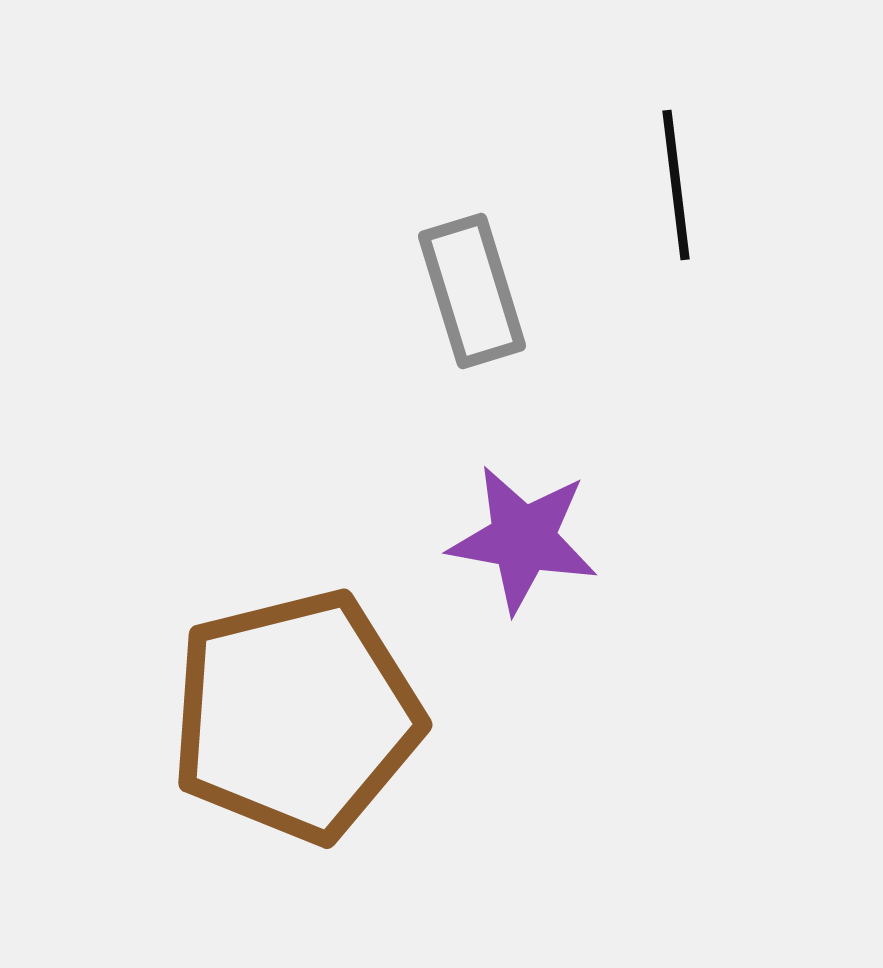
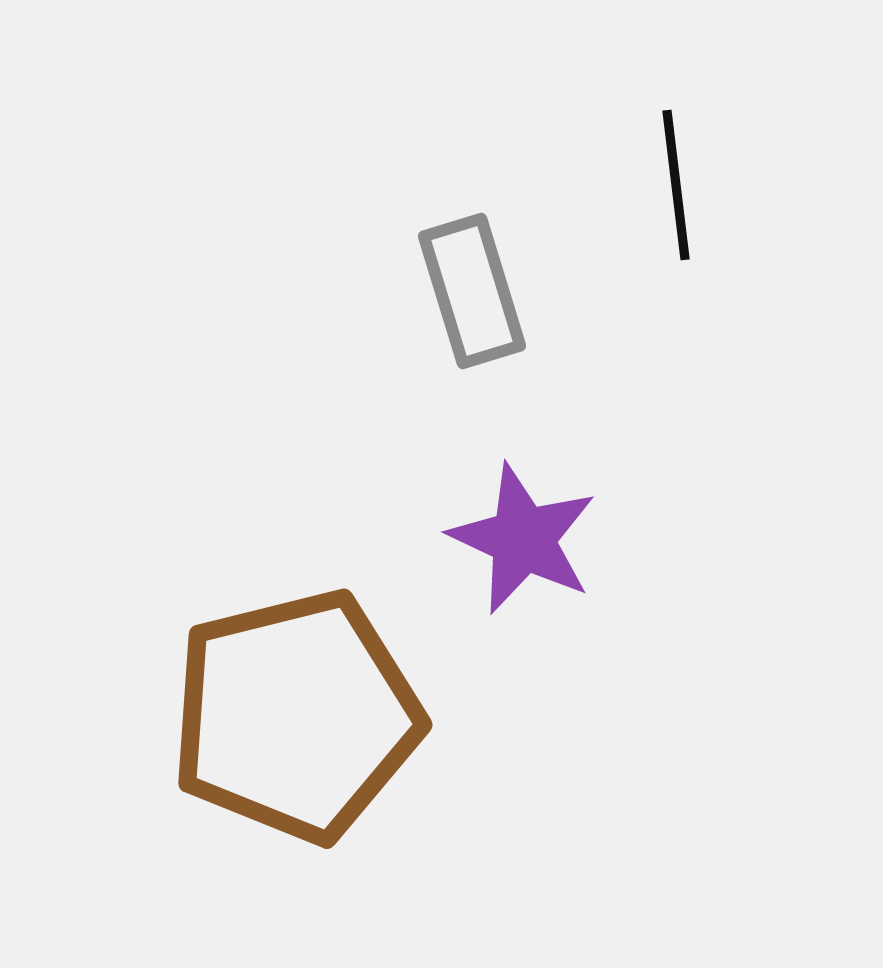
purple star: rotated 15 degrees clockwise
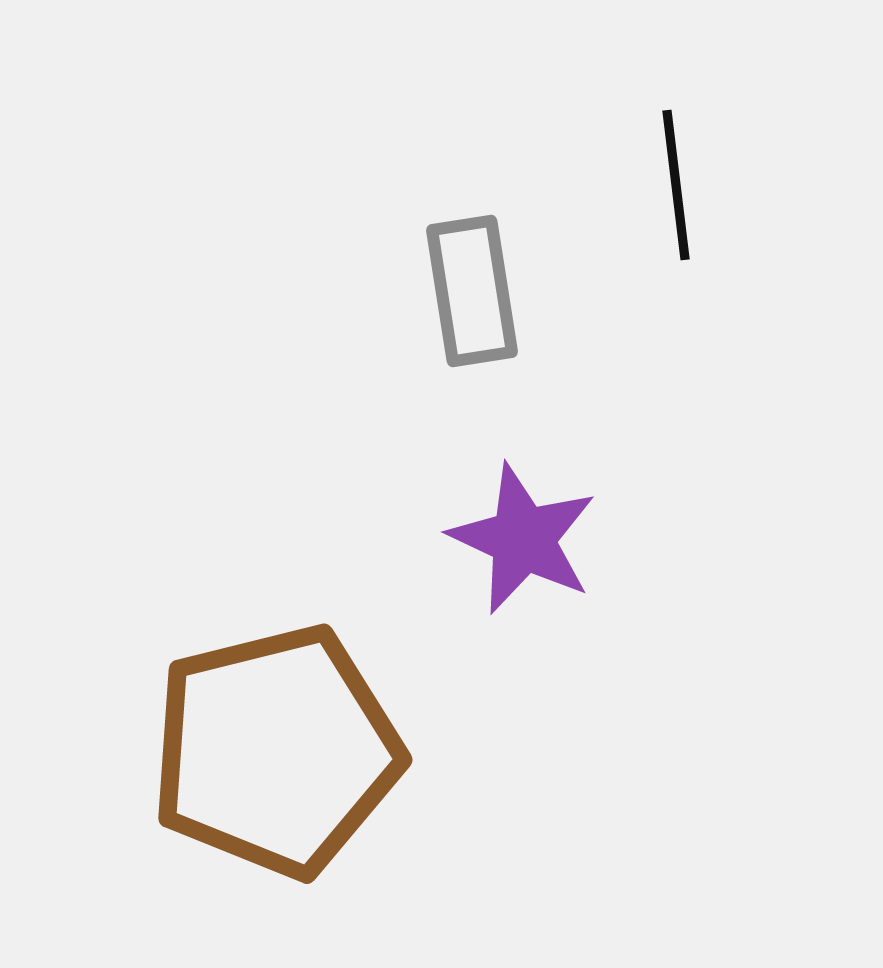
gray rectangle: rotated 8 degrees clockwise
brown pentagon: moved 20 px left, 35 px down
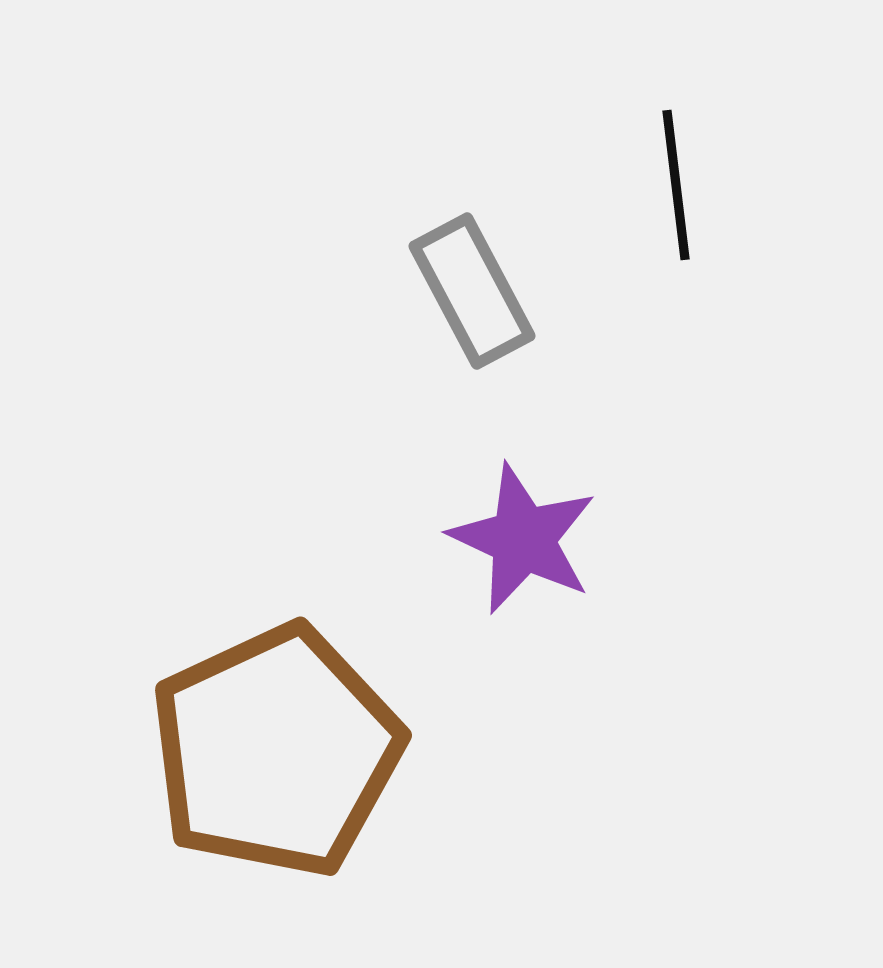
gray rectangle: rotated 19 degrees counterclockwise
brown pentagon: rotated 11 degrees counterclockwise
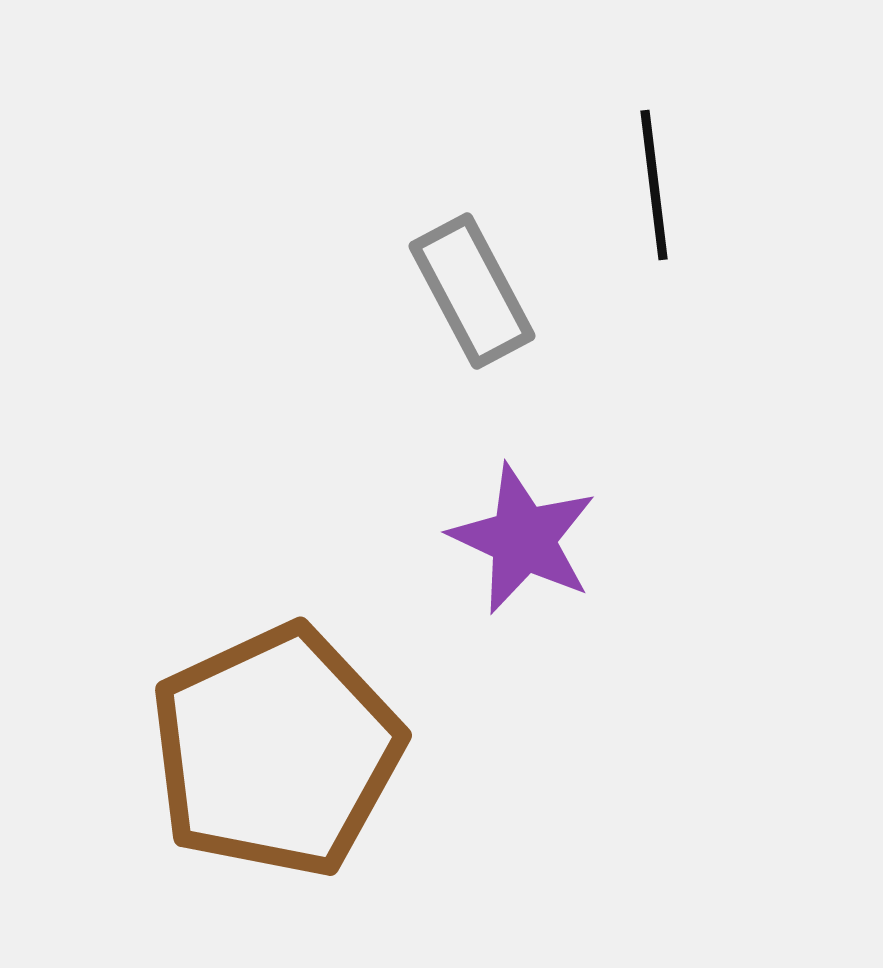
black line: moved 22 px left
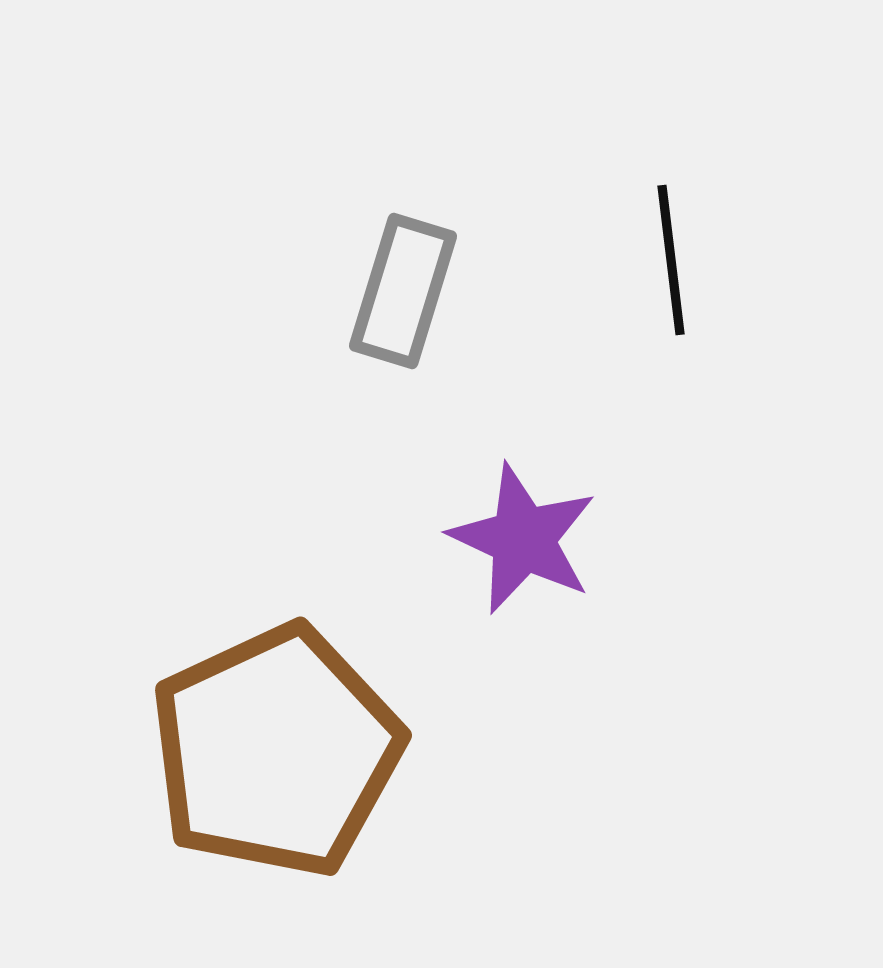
black line: moved 17 px right, 75 px down
gray rectangle: moved 69 px left; rotated 45 degrees clockwise
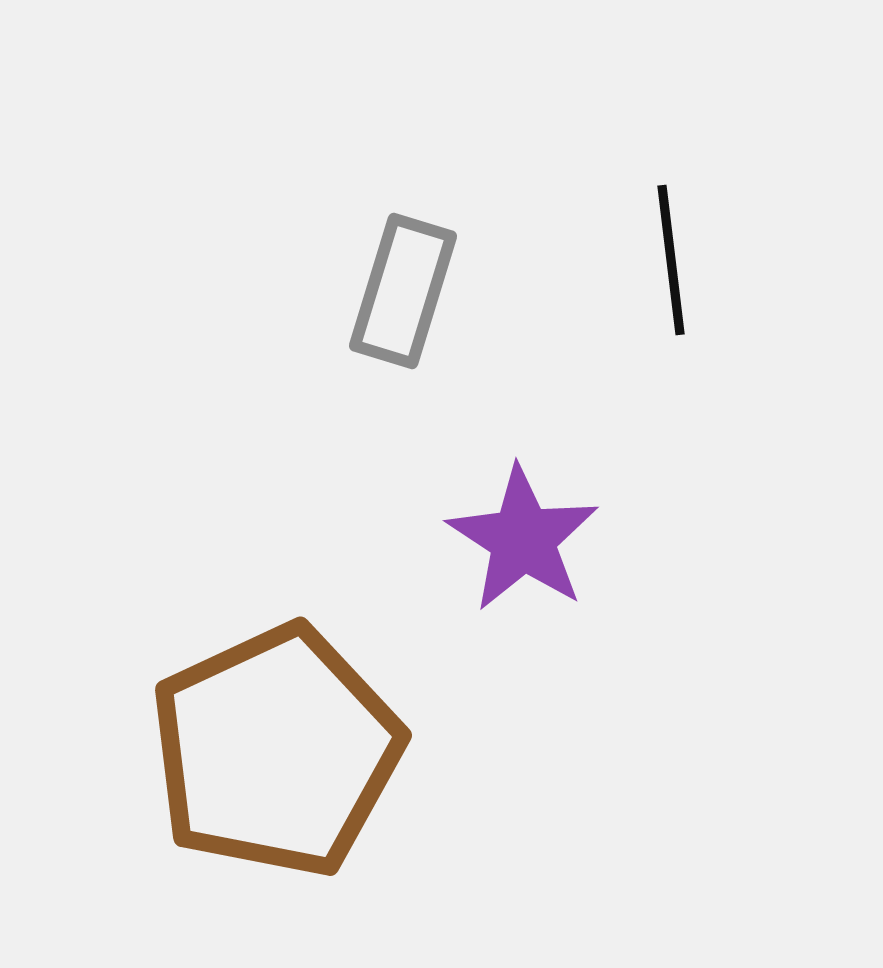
purple star: rotated 8 degrees clockwise
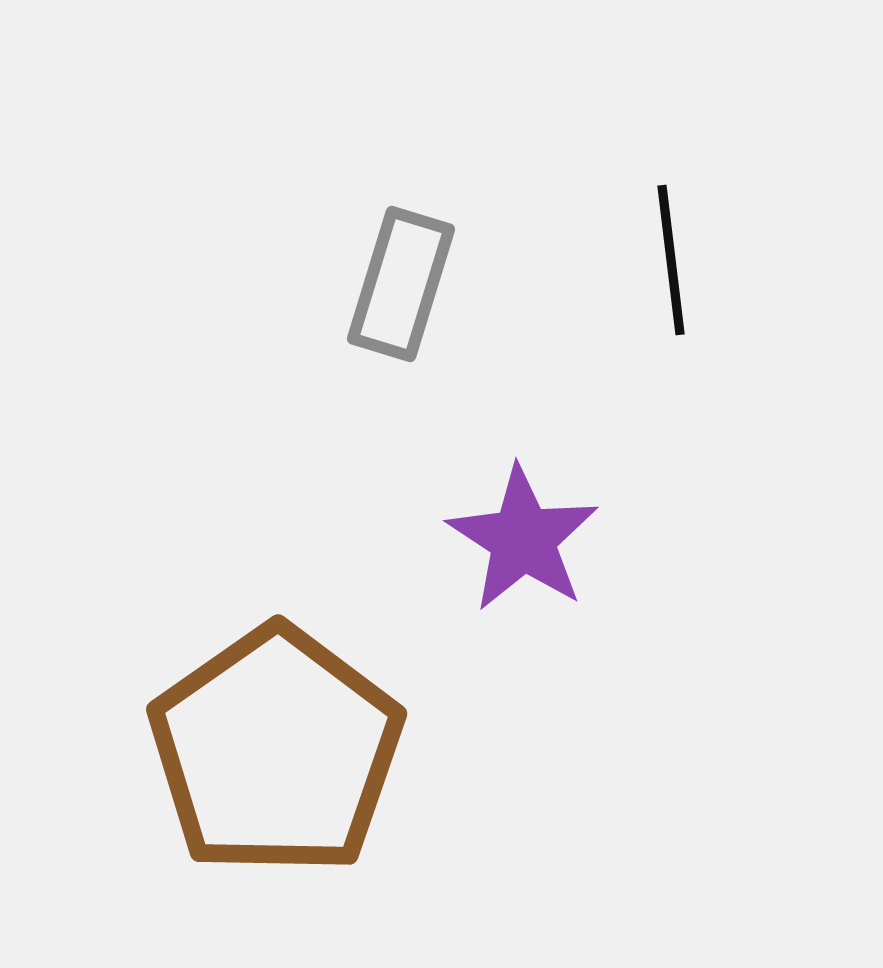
gray rectangle: moved 2 px left, 7 px up
brown pentagon: rotated 10 degrees counterclockwise
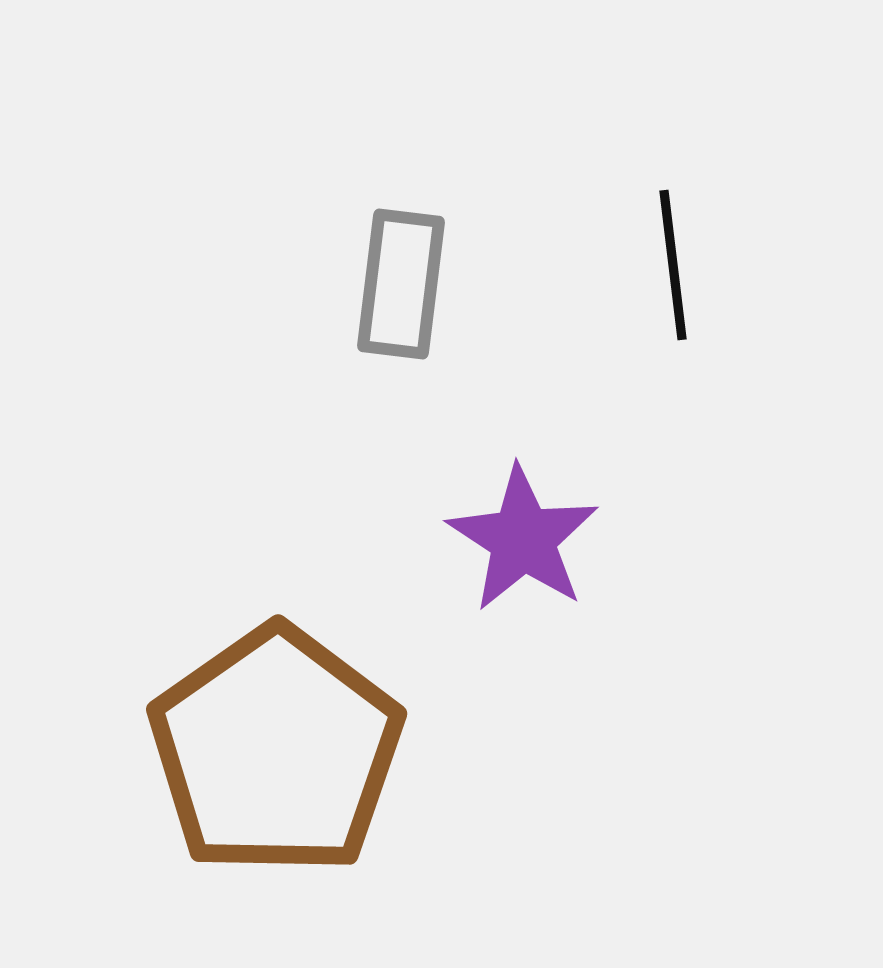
black line: moved 2 px right, 5 px down
gray rectangle: rotated 10 degrees counterclockwise
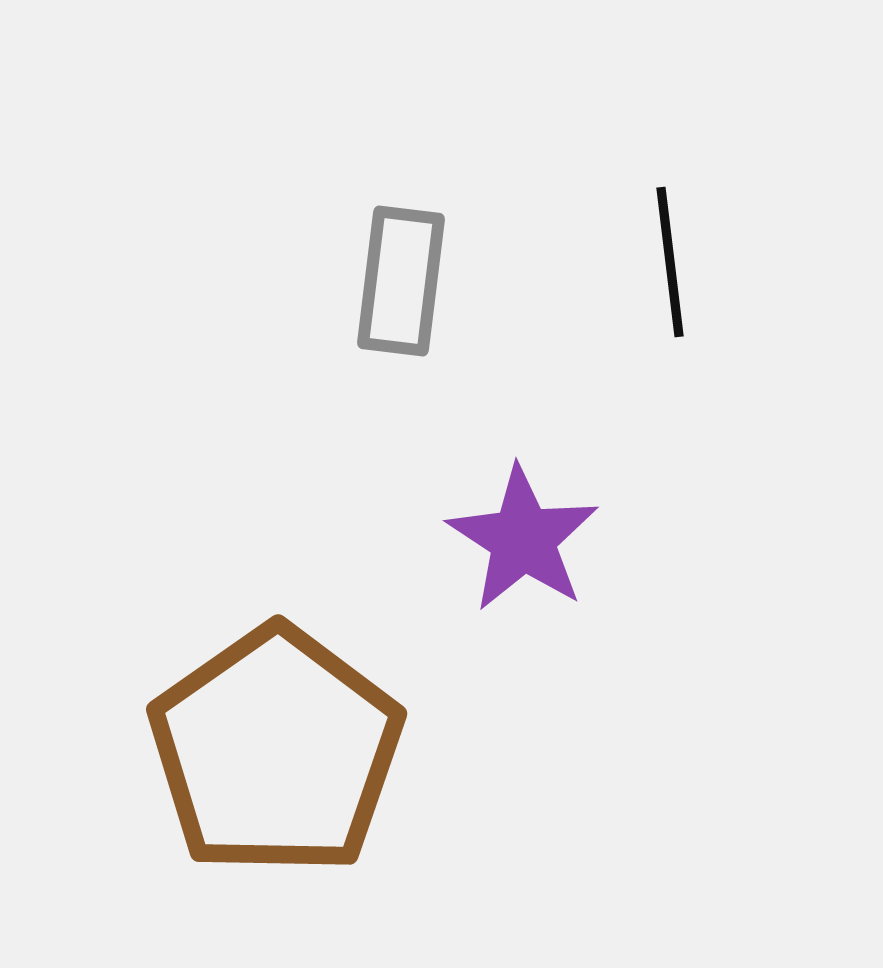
black line: moved 3 px left, 3 px up
gray rectangle: moved 3 px up
